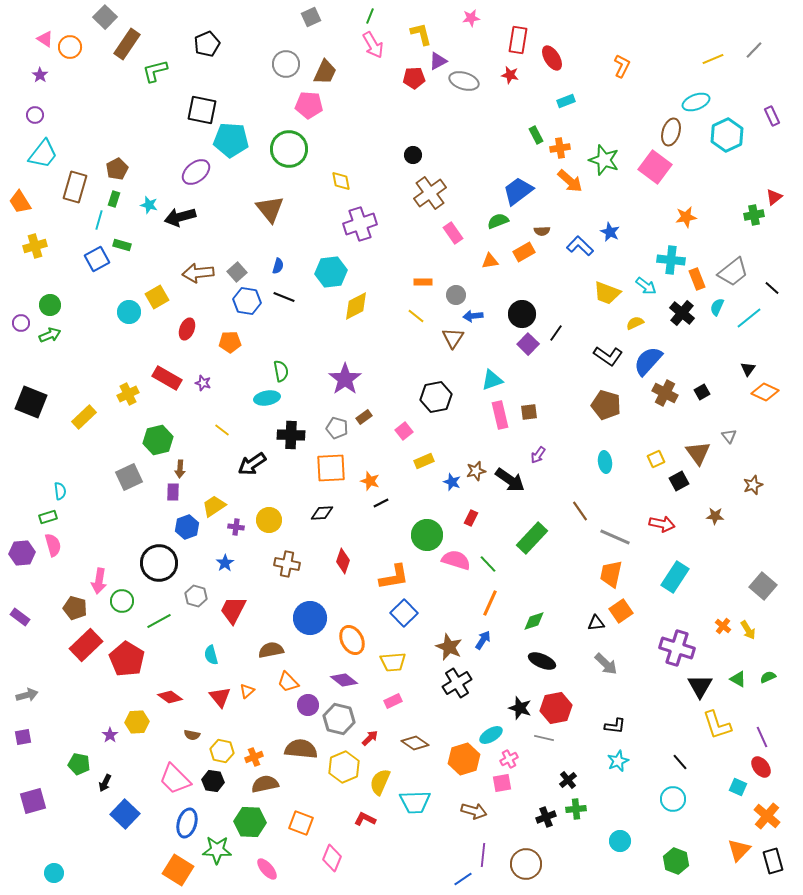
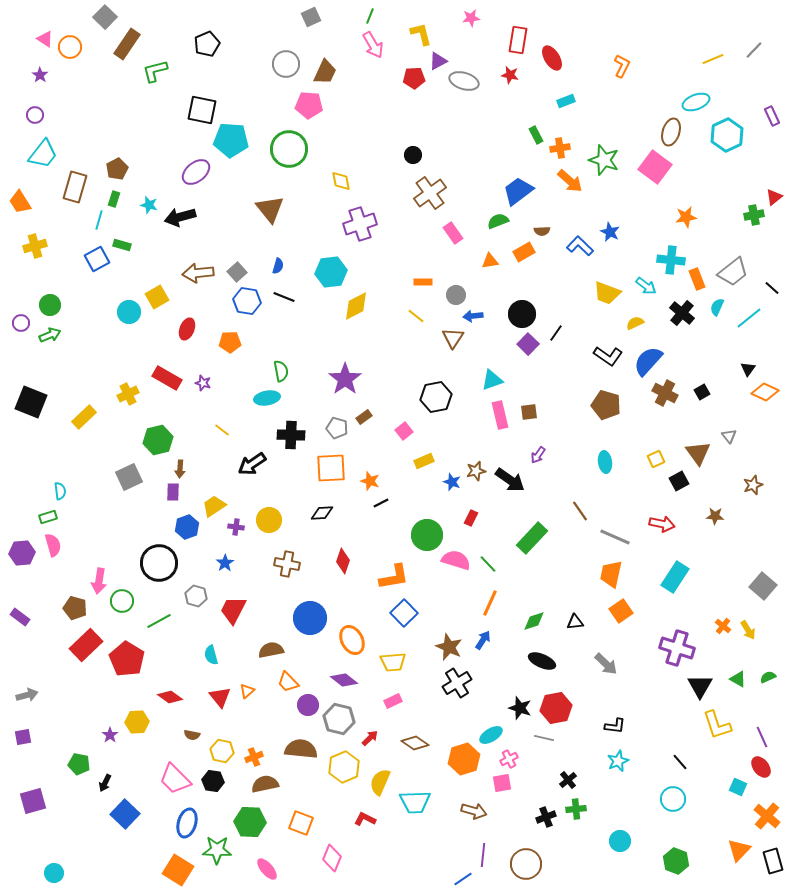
black triangle at (596, 623): moved 21 px left, 1 px up
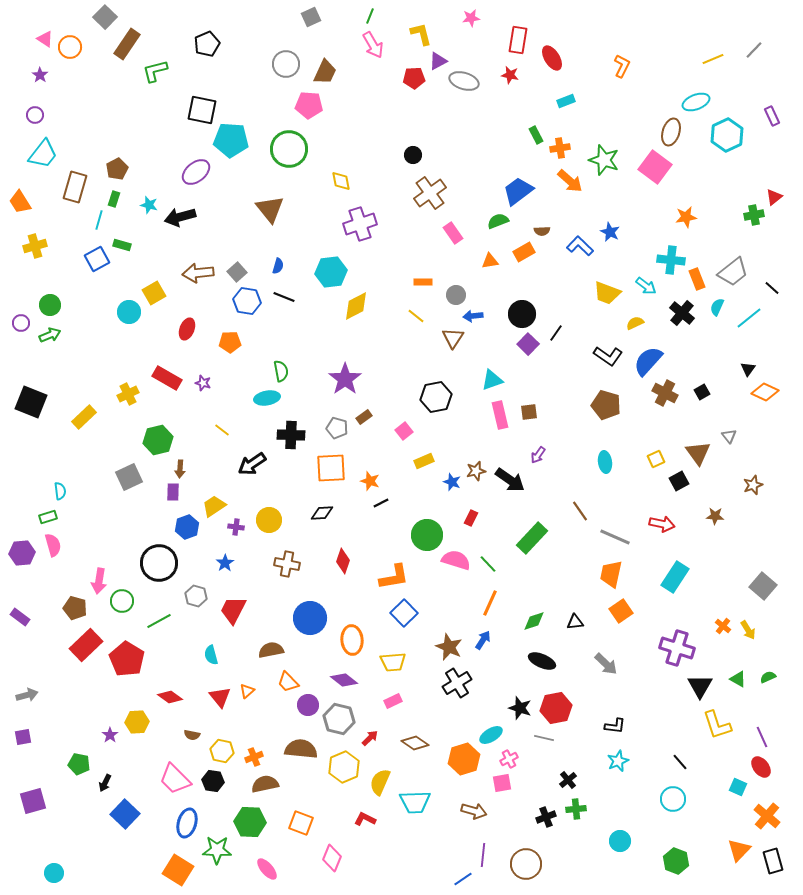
yellow square at (157, 297): moved 3 px left, 4 px up
orange ellipse at (352, 640): rotated 24 degrees clockwise
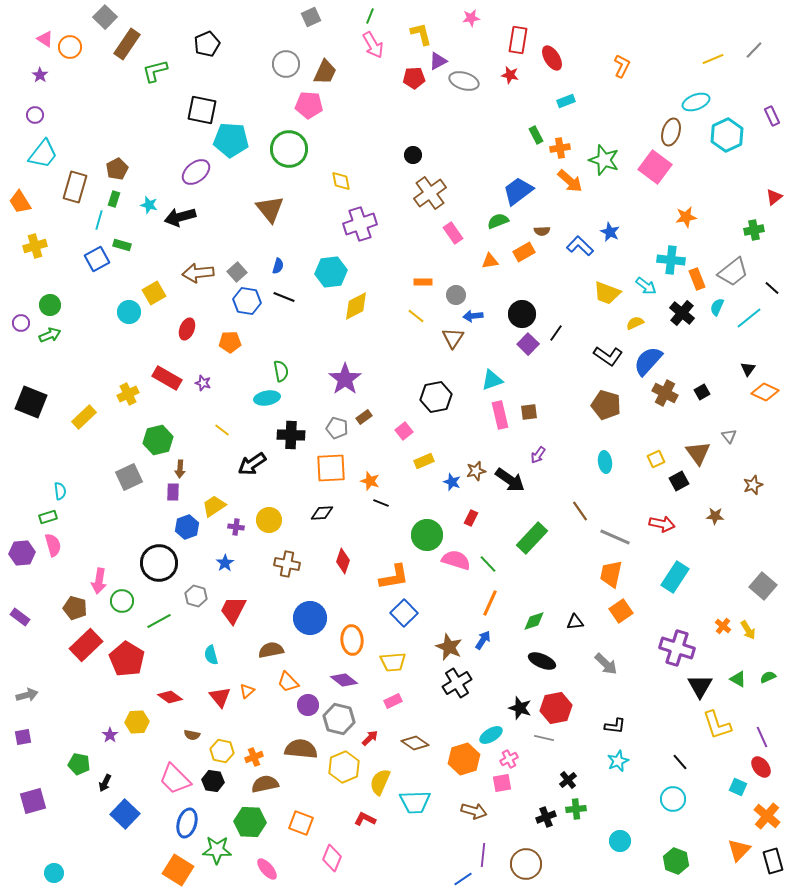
green cross at (754, 215): moved 15 px down
black line at (381, 503): rotated 49 degrees clockwise
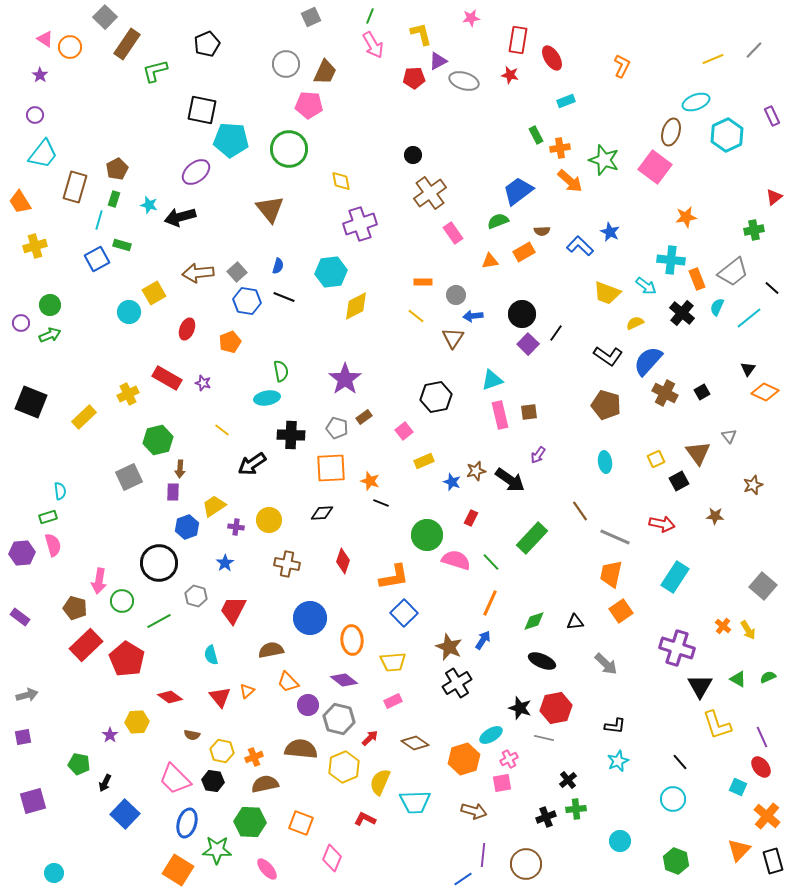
orange pentagon at (230, 342): rotated 20 degrees counterclockwise
green line at (488, 564): moved 3 px right, 2 px up
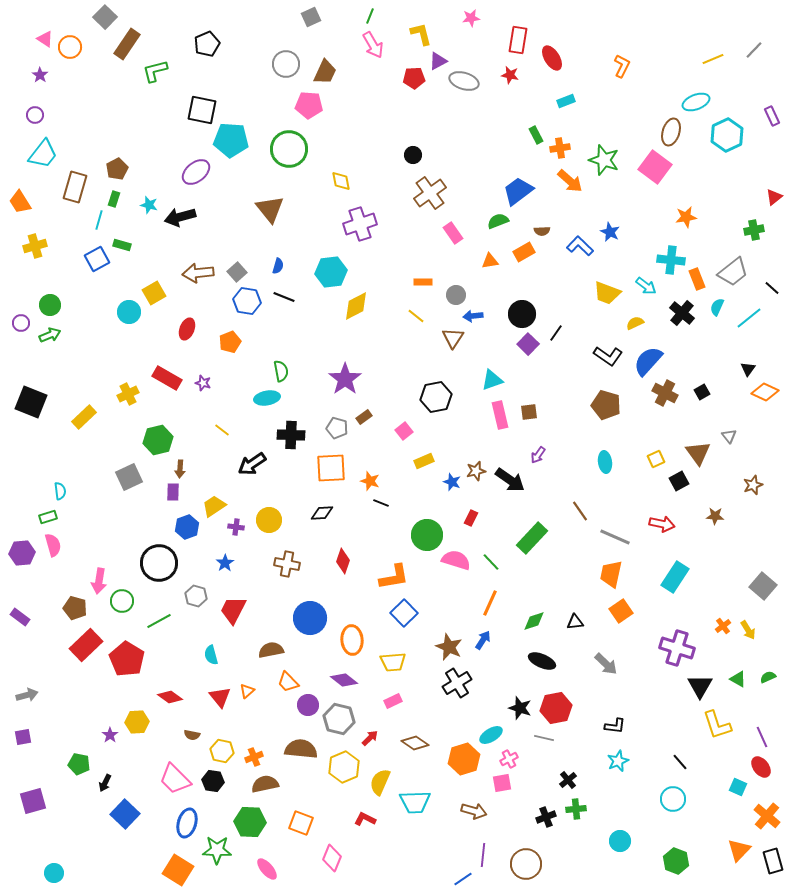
orange cross at (723, 626): rotated 14 degrees clockwise
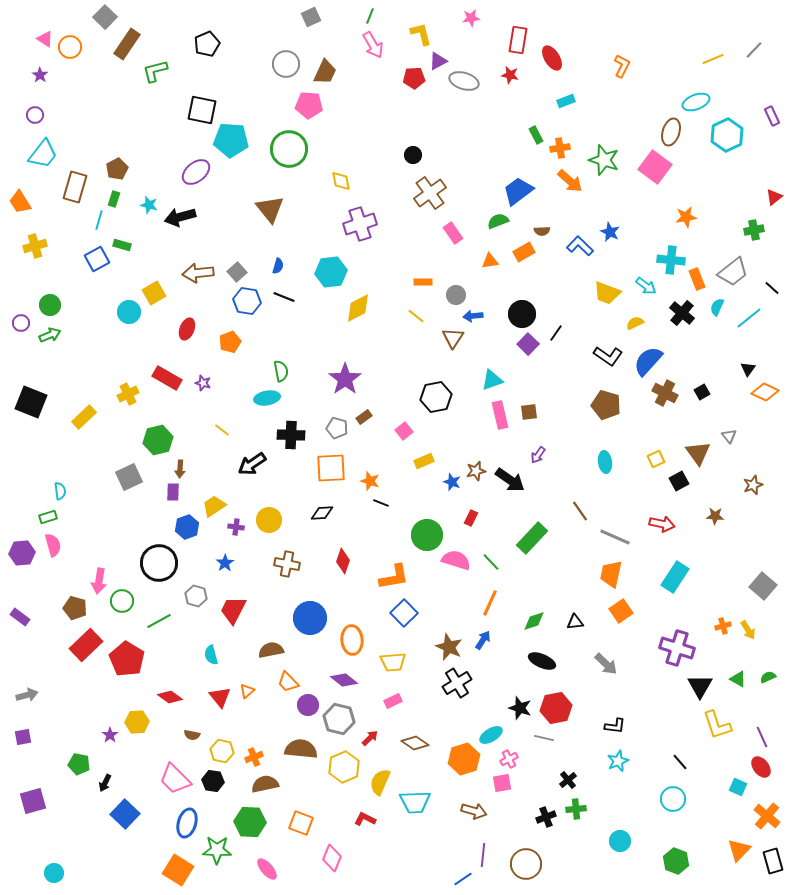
yellow diamond at (356, 306): moved 2 px right, 2 px down
orange cross at (723, 626): rotated 21 degrees clockwise
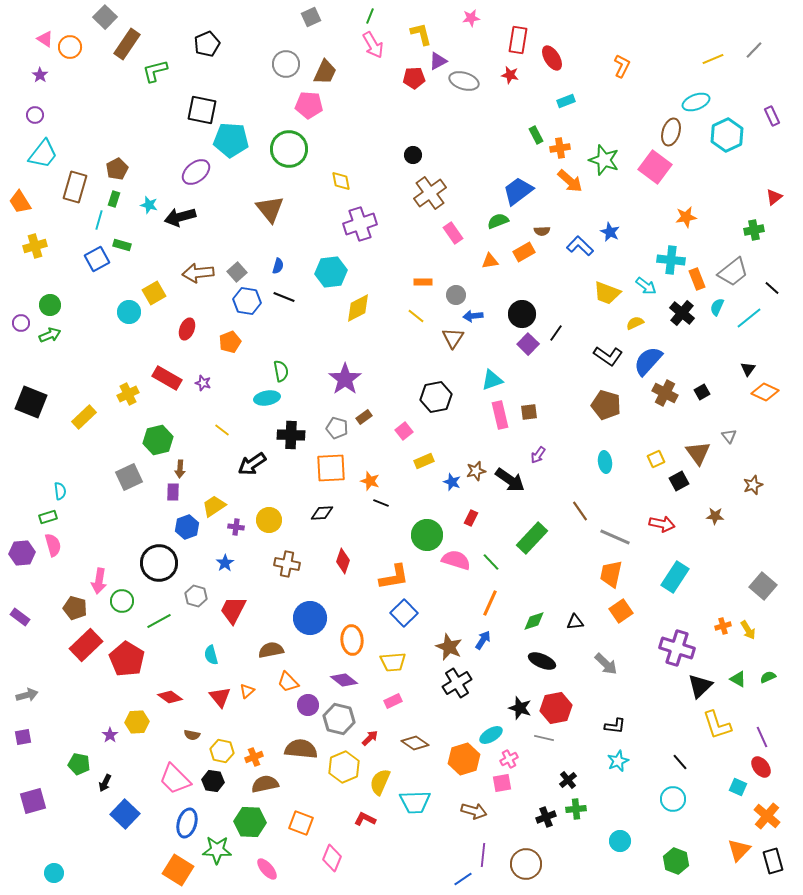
black triangle at (700, 686): rotated 16 degrees clockwise
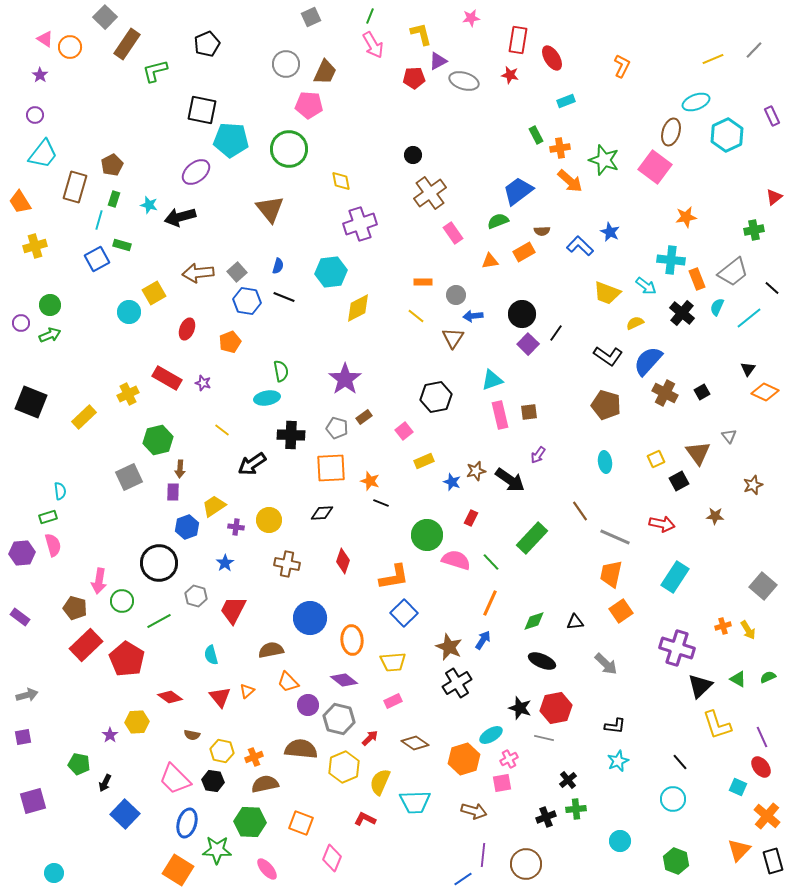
brown pentagon at (117, 169): moved 5 px left, 4 px up
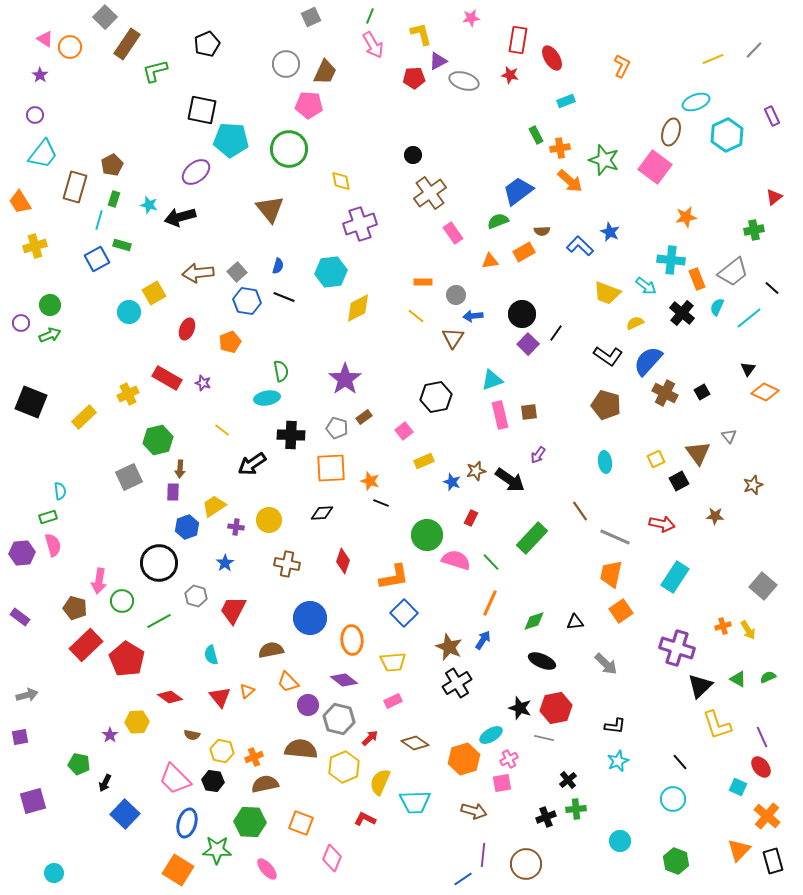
purple square at (23, 737): moved 3 px left
